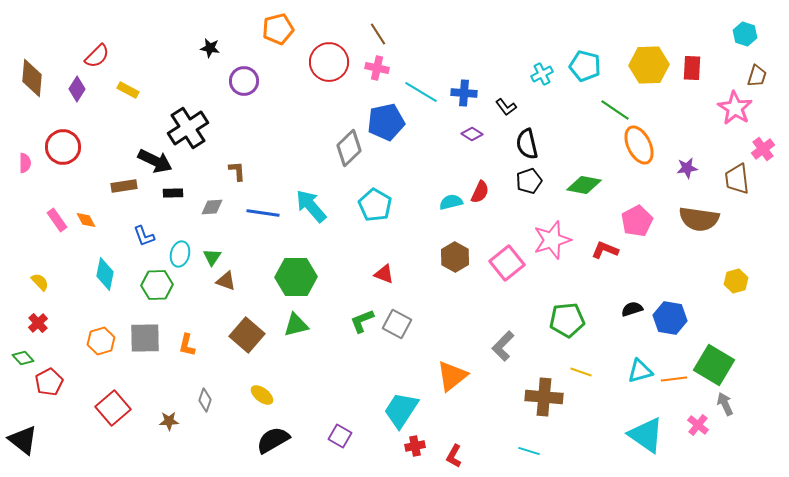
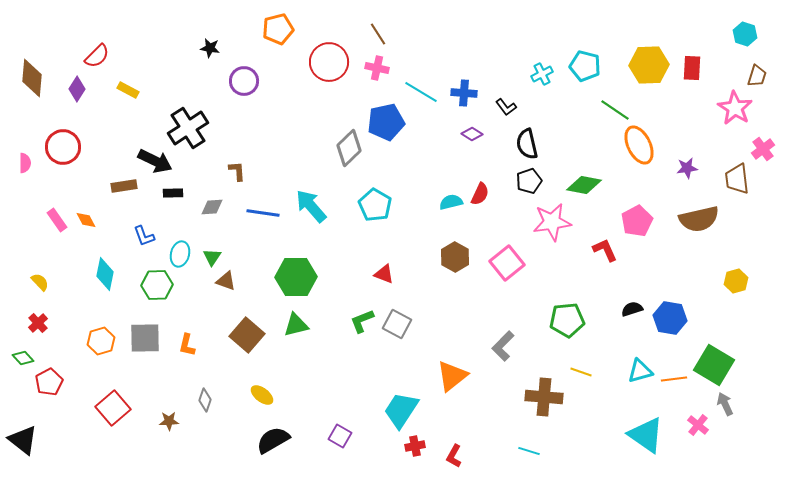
red semicircle at (480, 192): moved 2 px down
brown semicircle at (699, 219): rotated 21 degrees counterclockwise
pink star at (552, 240): moved 18 px up; rotated 9 degrees clockwise
red L-shape at (605, 250): rotated 44 degrees clockwise
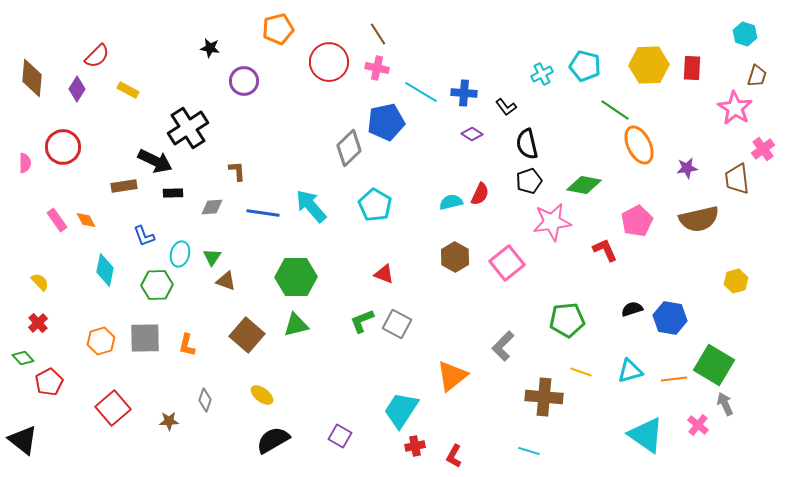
cyan diamond at (105, 274): moved 4 px up
cyan triangle at (640, 371): moved 10 px left
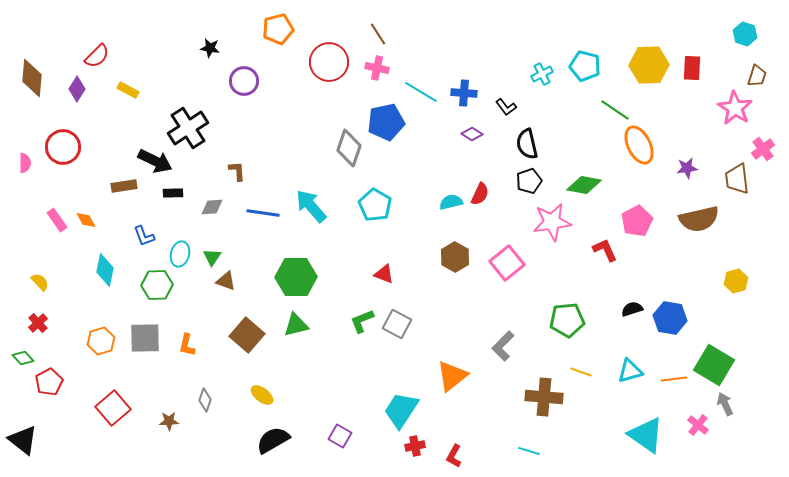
gray diamond at (349, 148): rotated 27 degrees counterclockwise
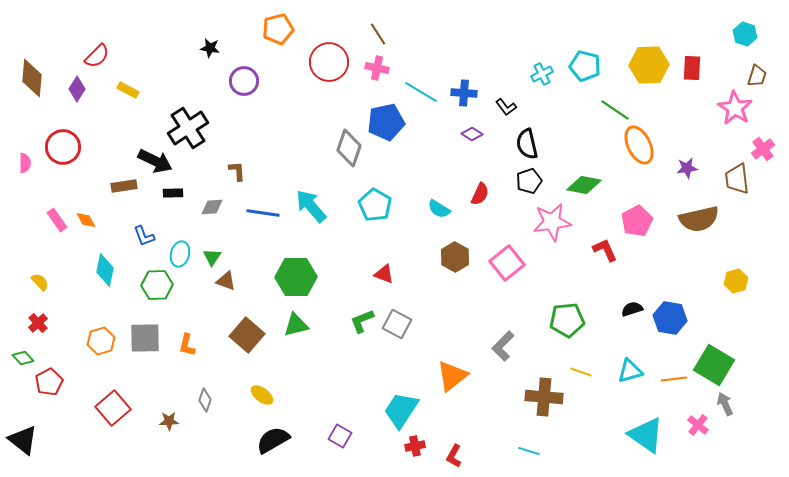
cyan semicircle at (451, 202): moved 12 px left, 7 px down; rotated 135 degrees counterclockwise
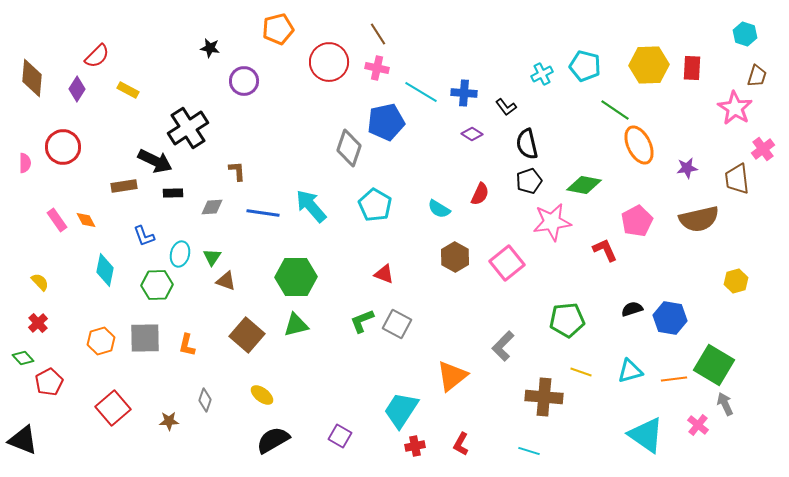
black triangle at (23, 440): rotated 16 degrees counterclockwise
red L-shape at (454, 456): moved 7 px right, 12 px up
